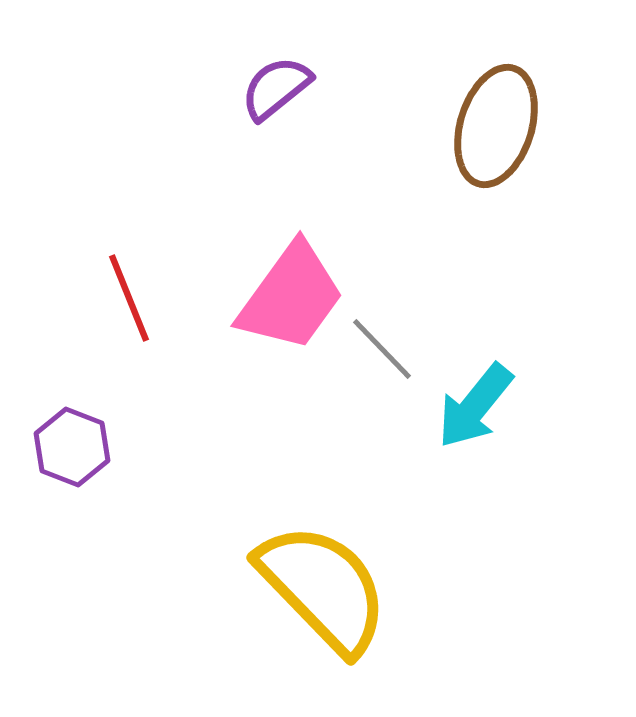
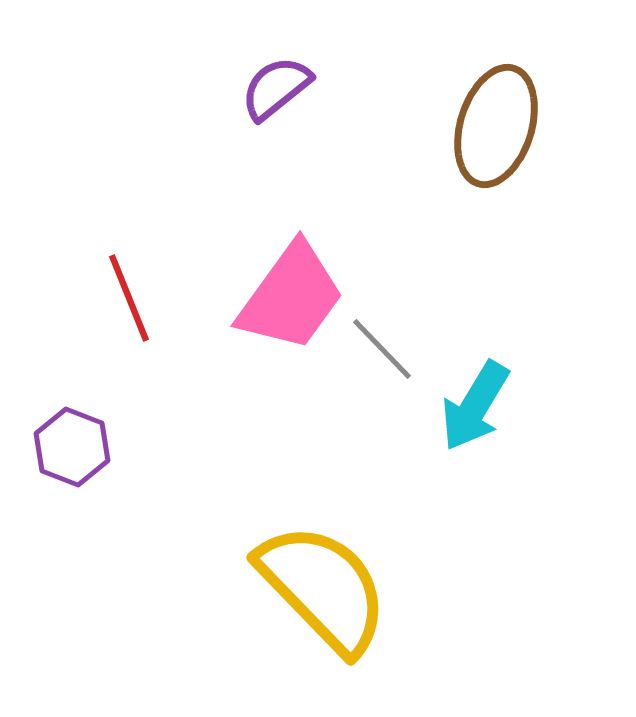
cyan arrow: rotated 8 degrees counterclockwise
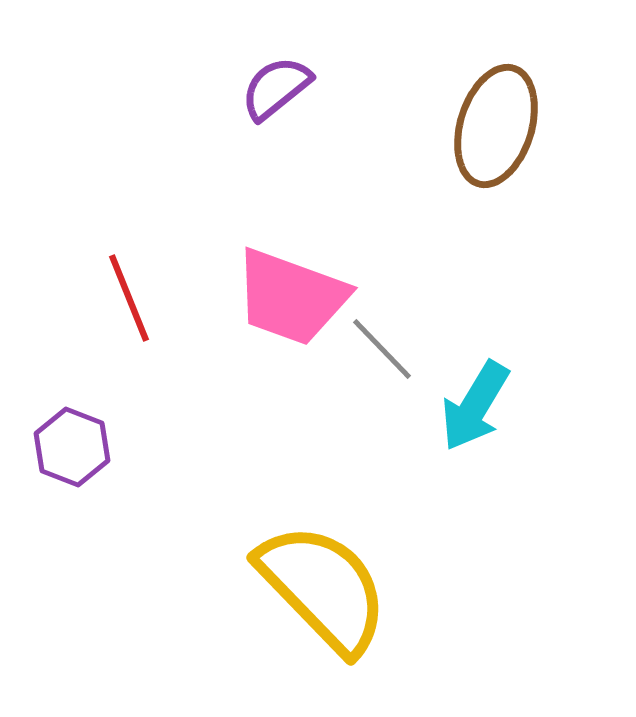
pink trapezoid: rotated 74 degrees clockwise
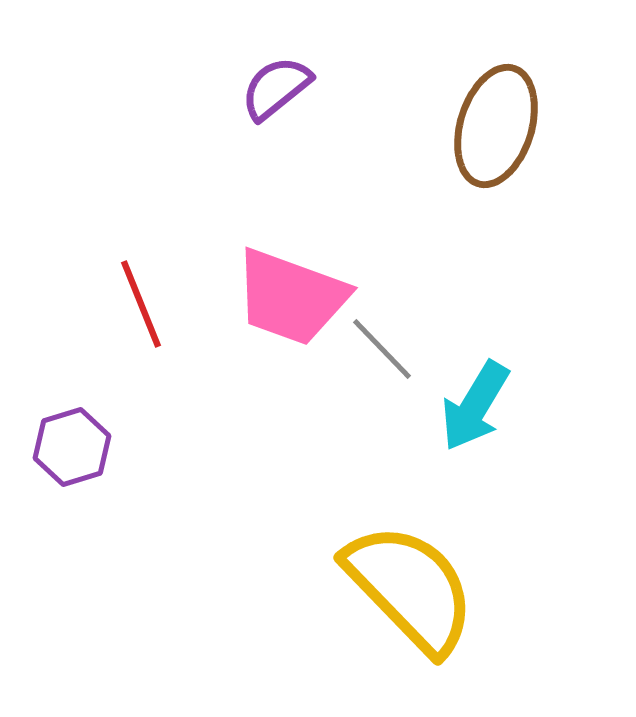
red line: moved 12 px right, 6 px down
purple hexagon: rotated 22 degrees clockwise
yellow semicircle: moved 87 px right
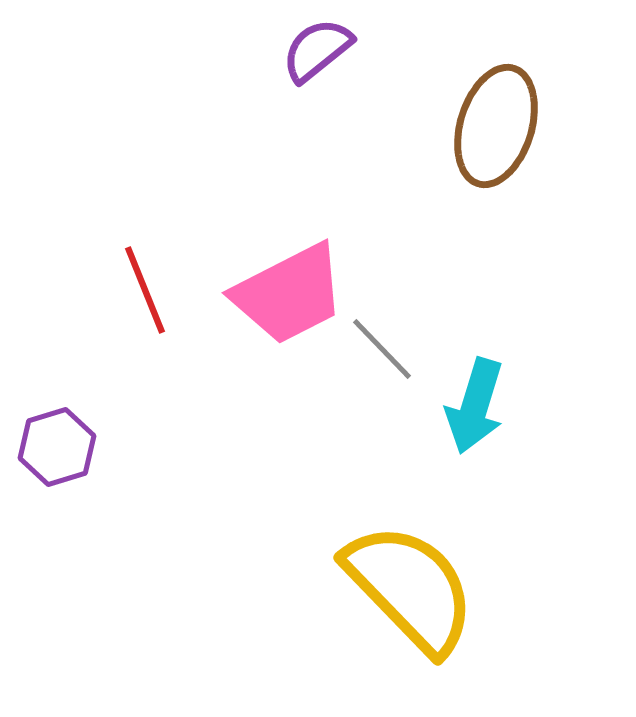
purple semicircle: moved 41 px right, 38 px up
pink trapezoid: moved 2 px left, 3 px up; rotated 47 degrees counterclockwise
red line: moved 4 px right, 14 px up
cyan arrow: rotated 14 degrees counterclockwise
purple hexagon: moved 15 px left
